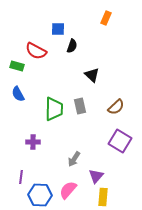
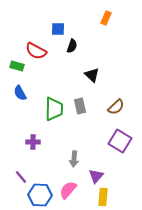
blue semicircle: moved 2 px right, 1 px up
gray arrow: rotated 28 degrees counterclockwise
purple line: rotated 48 degrees counterclockwise
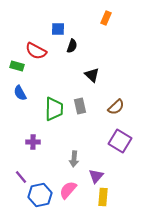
blue hexagon: rotated 15 degrees counterclockwise
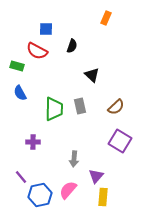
blue square: moved 12 px left
red semicircle: moved 1 px right
